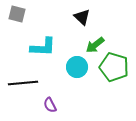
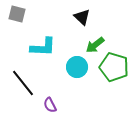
black line: rotated 56 degrees clockwise
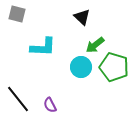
cyan circle: moved 4 px right
black line: moved 5 px left, 16 px down
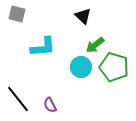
black triangle: moved 1 px right, 1 px up
cyan L-shape: rotated 8 degrees counterclockwise
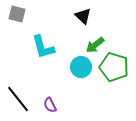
cyan L-shape: rotated 80 degrees clockwise
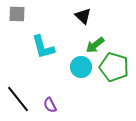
gray square: rotated 12 degrees counterclockwise
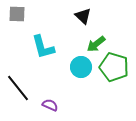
green arrow: moved 1 px right, 1 px up
black line: moved 11 px up
purple semicircle: rotated 140 degrees clockwise
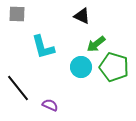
black triangle: moved 1 px left; rotated 18 degrees counterclockwise
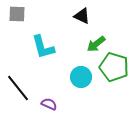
cyan circle: moved 10 px down
purple semicircle: moved 1 px left, 1 px up
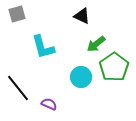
gray square: rotated 18 degrees counterclockwise
green pentagon: rotated 20 degrees clockwise
